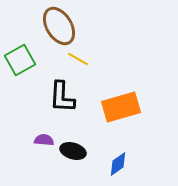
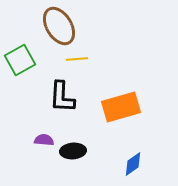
yellow line: moved 1 px left; rotated 35 degrees counterclockwise
black ellipse: rotated 20 degrees counterclockwise
blue diamond: moved 15 px right
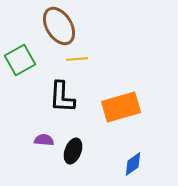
black ellipse: rotated 65 degrees counterclockwise
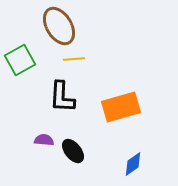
yellow line: moved 3 px left
black ellipse: rotated 60 degrees counterclockwise
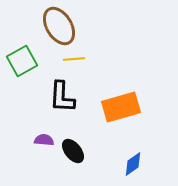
green square: moved 2 px right, 1 px down
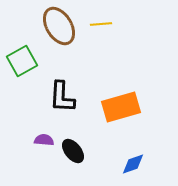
yellow line: moved 27 px right, 35 px up
blue diamond: rotated 15 degrees clockwise
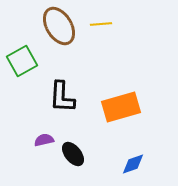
purple semicircle: rotated 18 degrees counterclockwise
black ellipse: moved 3 px down
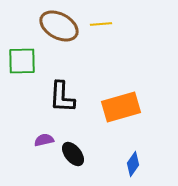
brown ellipse: rotated 30 degrees counterclockwise
green square: rotated 28 degrees clockwise
blue diamond: rotated 35 degrees counterclockwise
